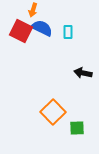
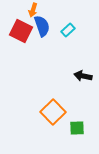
blue semicircle: moved 2 px up; rotated 45 degrees clockwise
cyan rectangle: moved 2 px up; rotated 48 degrees clockwise
black arrow: moved 3 px down
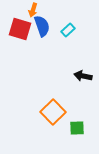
red square: moved 1 px left, 2 px up; rotated 10 degrees counterclockwise
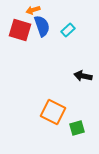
orange arrow: rotated 56 degrees clockwise
red square: moved 1 px down
orange square: rotated 20 degrees counterclockwise
green square: rotated 14 degrees counterclockwise
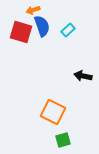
red square: moved 1 px right, 2 px down
green square: moved 14 px left, 12 px down
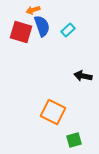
green square: moved 11 px right
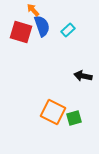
orange arrow: rotated 64 degrees clockwise
green square: moved 22 px up
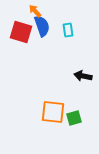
orange arrow: moved 2 px right, 1 px down
cyan rectangle: rotated 56 degrees counterclockwise
orange square: rotated 20 degrees counterclockwise
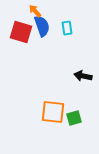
cyan rectangle: moved 1 px left, 2 px up
